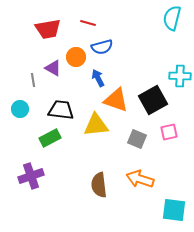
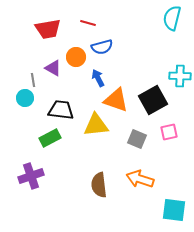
cyan circle: moved 5 px right, 11 px up
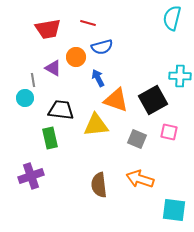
pink square: rotated 24 degrees clockwise
green rectangle: rotated 75 degrees counterclockwise
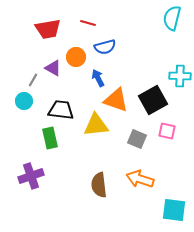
blue semicircle: moved 3 px right
gray line: rotated 40 degrees clockwise
cyan circle: moved 1 px left, 3 px down
pink square: moved 2 px left, 1 px up
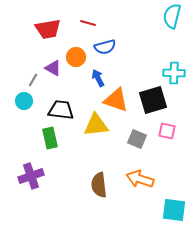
cyan semicircle: moved 2 px up
cyan cross: moved 6 px left, 3 px up
black square: rotated 12 degrees clockwise
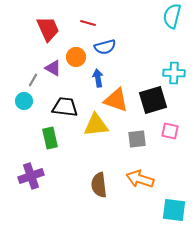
red trapezoid: rotated 104 degrees counterclockwise
blue arrow: rotated 18 degrees clockwise
black trapezoid: moved 4 px right, 3 px up
pink square: moved 3 px right
gray square: rotated 30 degrees counterclockwise
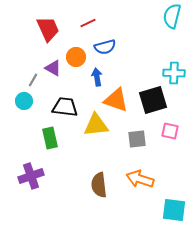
red line: rotated 42 degrees counterclockwise
blue arrow: moved 1 px left, 1 px up
